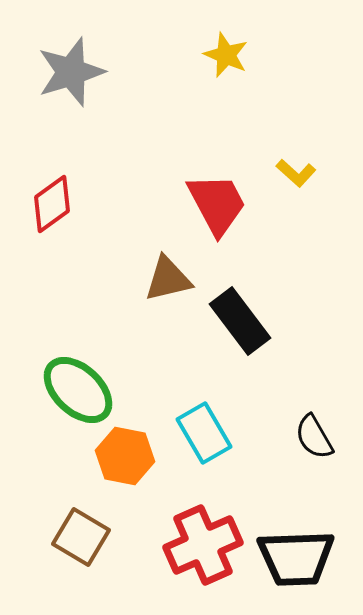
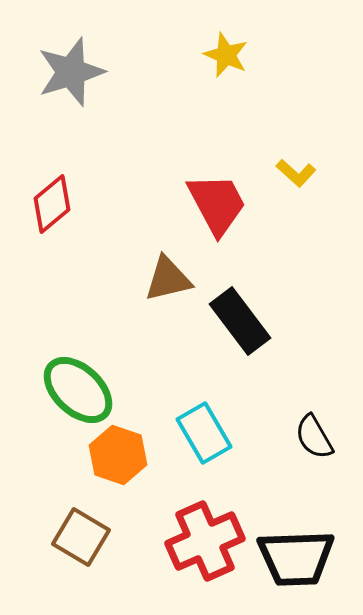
red diamond: rotated 4 degrees counterclockwise
orange hexagon: moved 7 px left, 1 px up; rotated 8 degrees clockwise
red cross: moved 2 px right, 4 px up
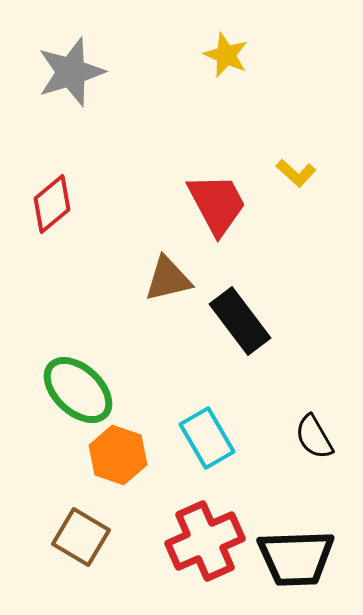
cyan rectangle: moved 3 px right, 5 px down
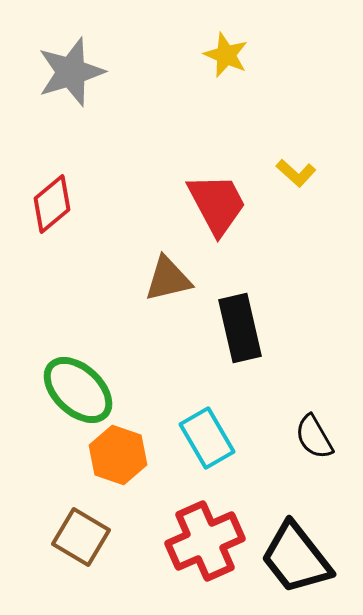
black rectangle: moved 7 px down; rotated 24 degrees clockwise
black trapezoid: rotated 54 degrees clockwise
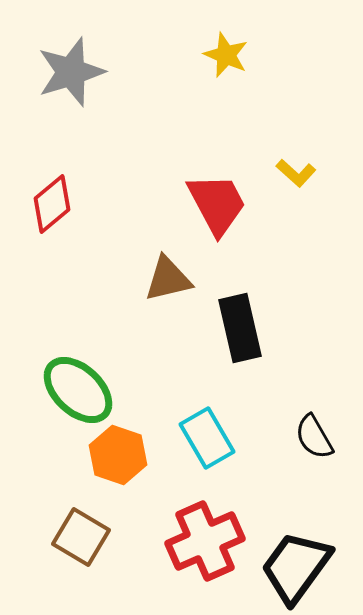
black trapezoid: moved 9 px down; rotated 74 degrees clockwise
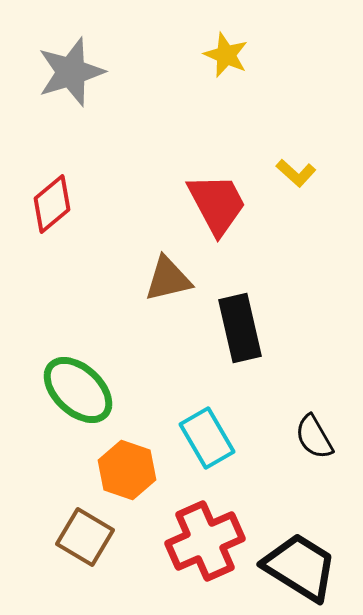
orange hexagon: moved 9 px right, 15 px down
brown square: moved 4 px right
black trapezoid: moved 4 px right; rotated 86 degrees clockwise
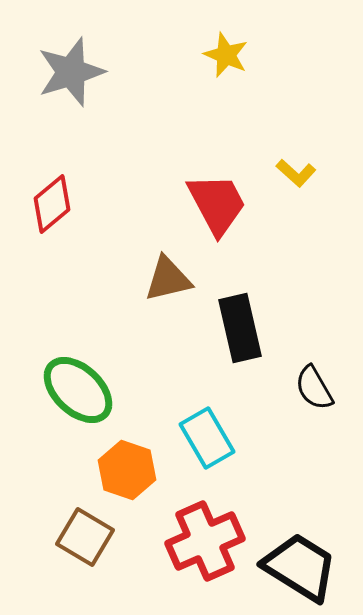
black semicircle: moved 49 px up
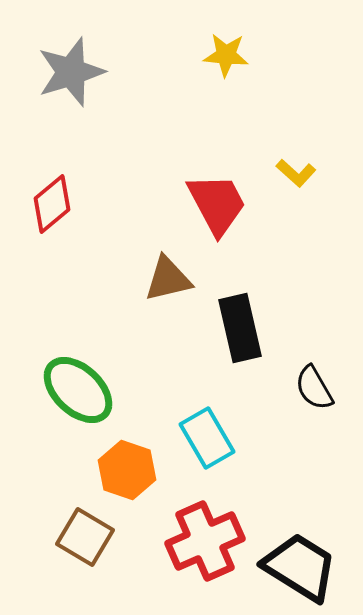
yellow star: rotated 18 degrees counterclockwise
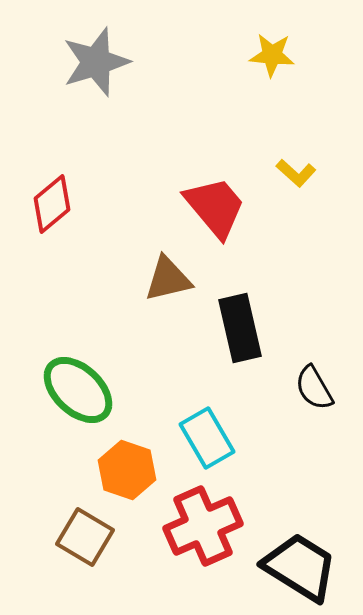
yellow star: moved 46 px right
gray star: moved 25 px right, 10 px up
red trapezoid: moved 2 px left, 3 px down; rotated 12 degrees counterclockwise
red cross: moved 2 px left, 15 px up
